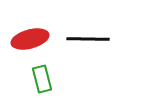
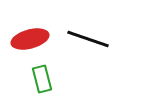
black line: rotated 18 degrees clockwise
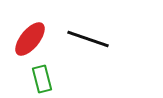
red ellipse: rotated 36 degrees counterclockwise
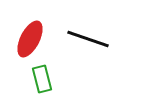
red ellipse: rotated 12 degrees counterclockwise
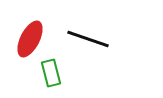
green rectangle: moved 9 px right, 6 px up
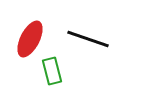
green rectangle: moved 1 px right, 2 px up
